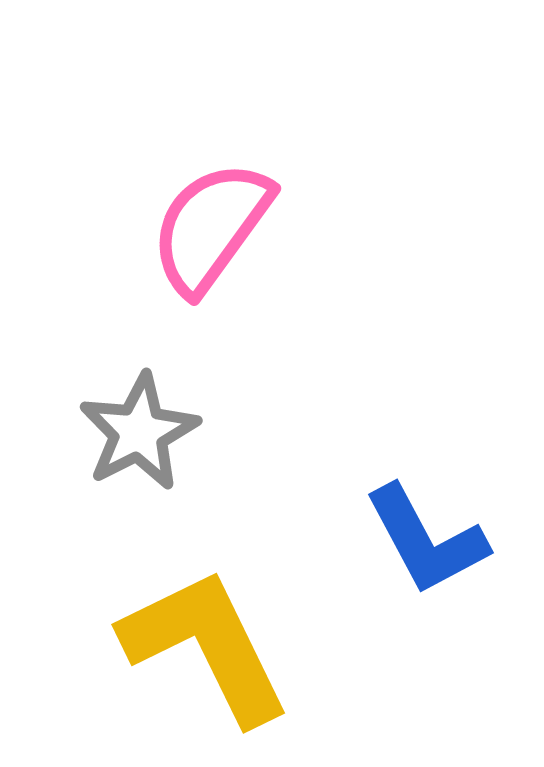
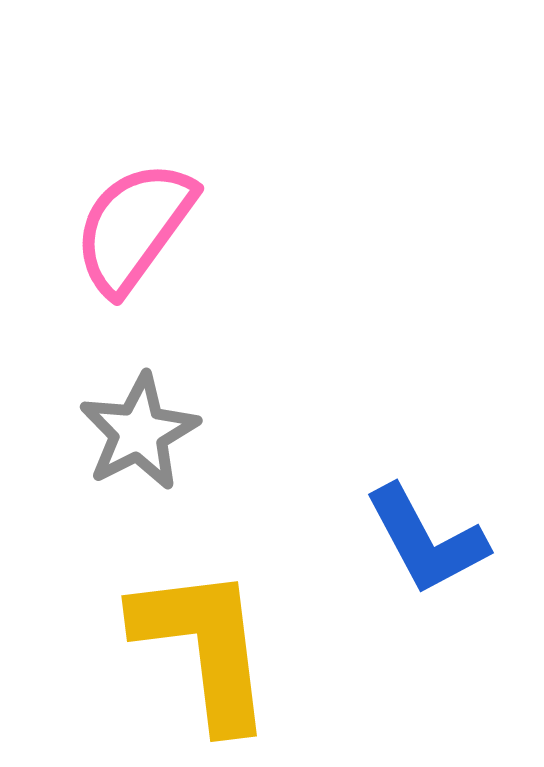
pink semicircle: moved 77 px left
yellow L-shape: moved 2 px left, 1 px down; rotated 19 degrees clockwise
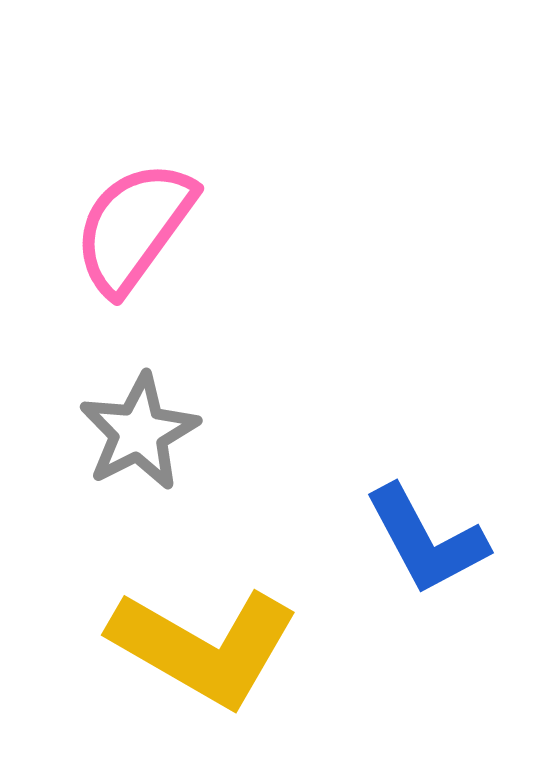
yellow L-shape: rotated 127 degrees clockwise
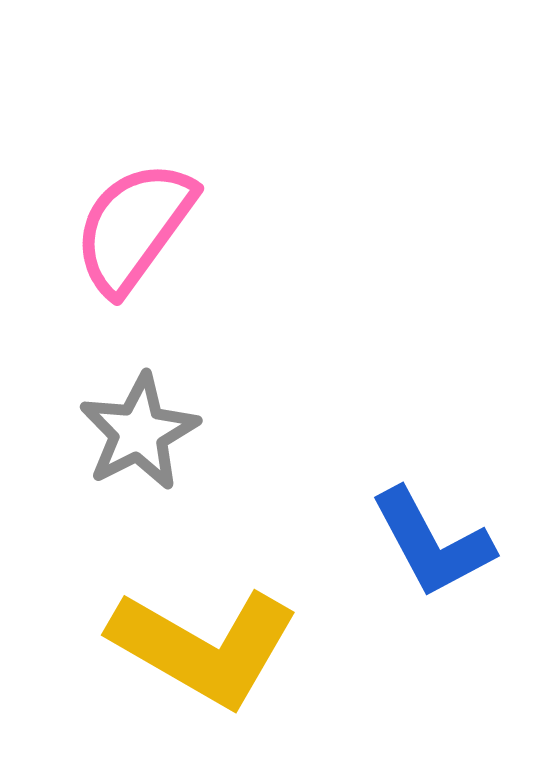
blue L-shape: moved 6 px right, 3 px down
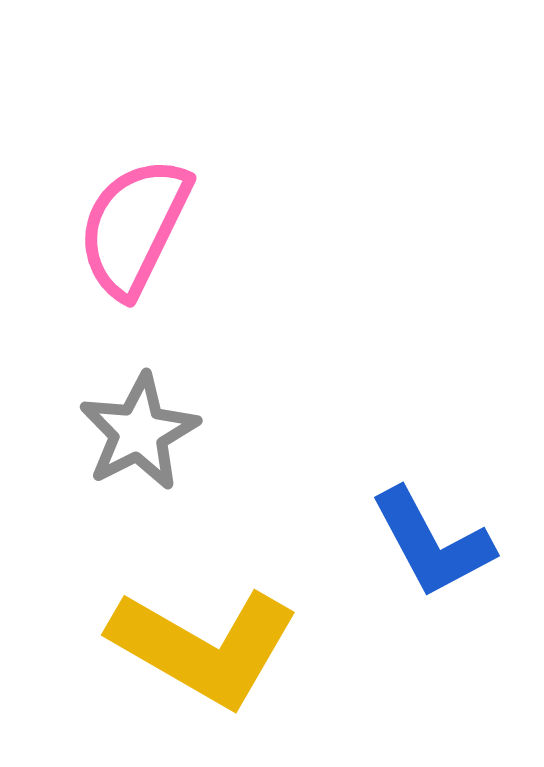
pink semicircle: rotated 10 degrees counterclockwise
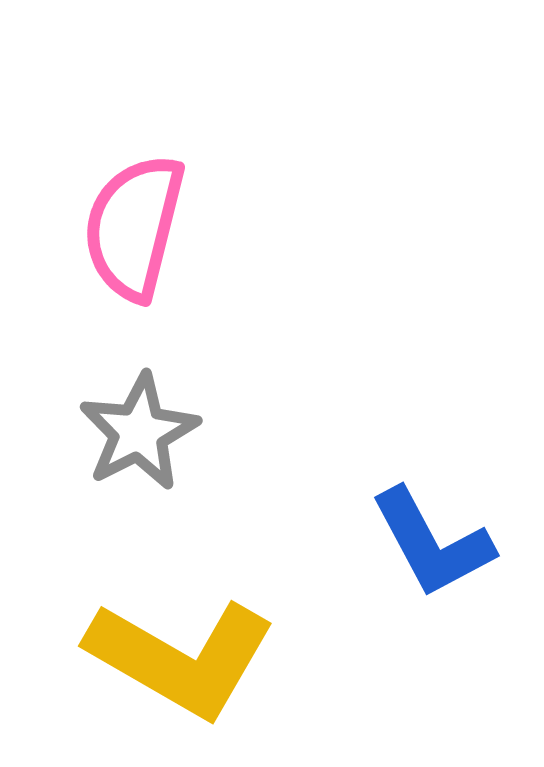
pink semicircle: rotated 12 degrees counterclockwise
yellow L-shape: moved 23 px left, 11 px down
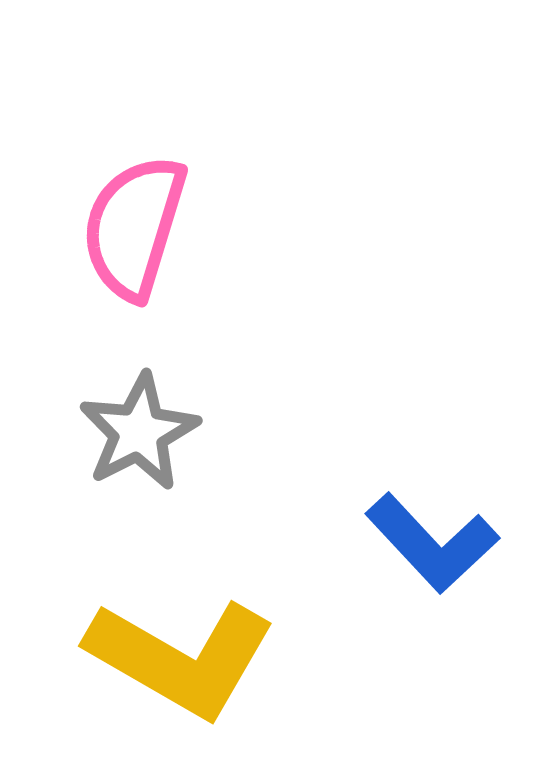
pink semicircle: rotated 3 degrees clockwise
blue L-shape: rotated 15 degrees counterclockwise
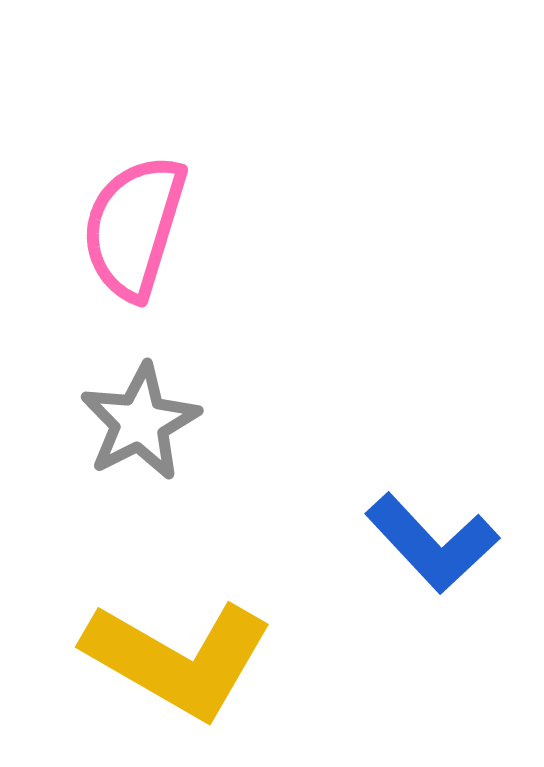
gray star: moved 1 px right, 10 px up
yellow L-shape: moved 3 px left, 1 px down
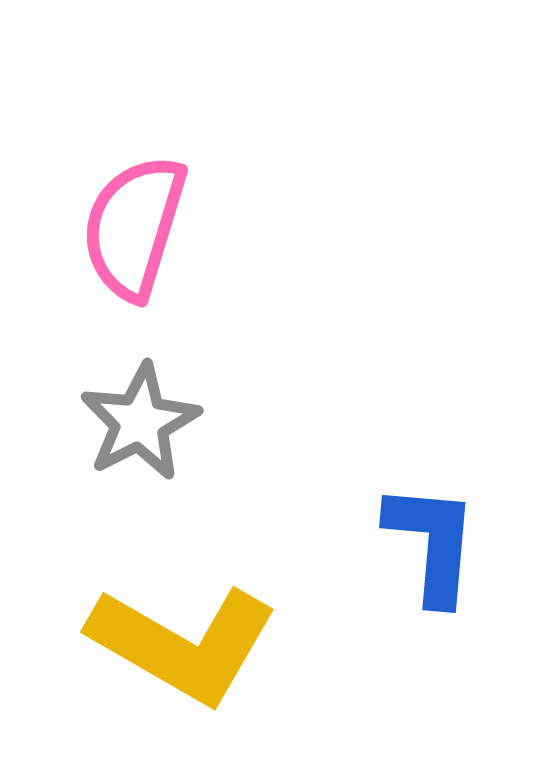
blue L-shape: rotated 132 degrees counterclockwise
yellow L-shape: moved 5 px right, 15 px up
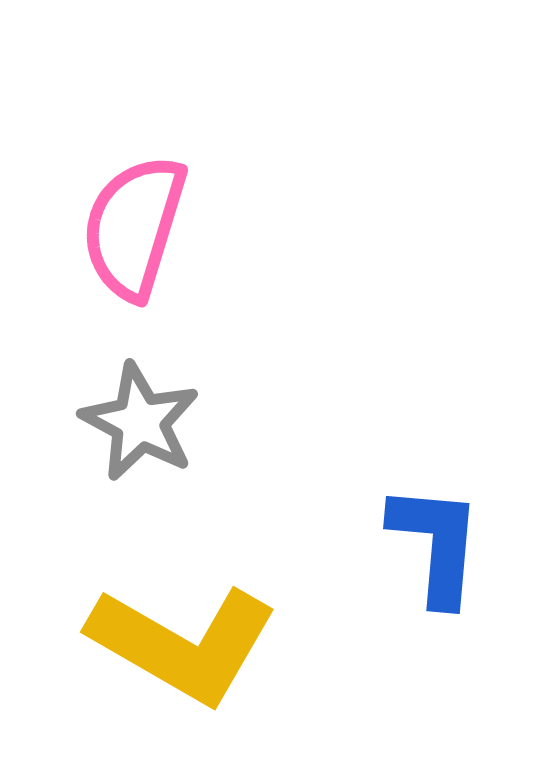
gray star: rotated 17 degrees counterclockwise
blue L-shape: moved 4 px right, 1 px down
